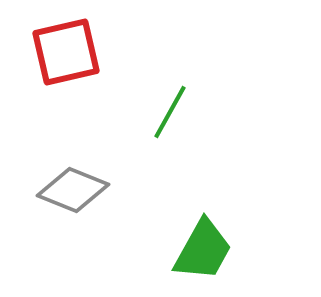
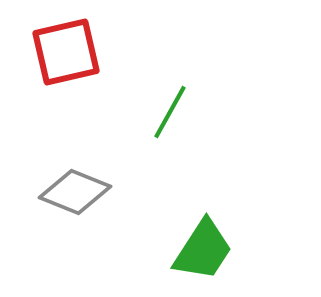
gray diamond: moved 2 px right, 2 px down
green trapezoid: rotated 4 degrees clockwise
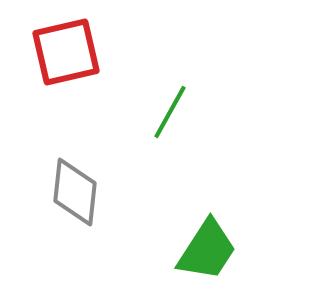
gray diamond: rotated 74 degrees clockwise
green trapezoid: moved 4 px right
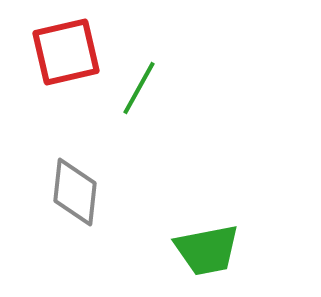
green line: moved 31 px left, 24 px up
green trapezoid: rotated 46 degrees clockwise
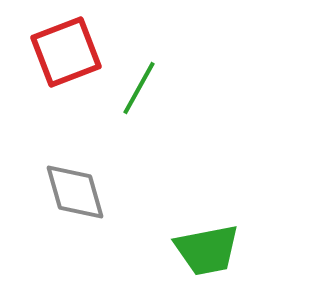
red square: rotated 8 degrees counterclockwise
gray diamond: rotated 22 degrees counterclockwise
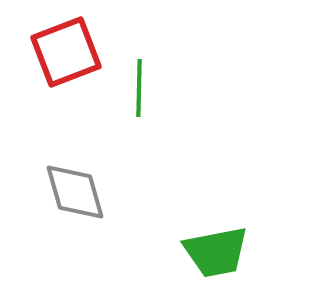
green line: rotated 28 degrees counterclockwise
green trapezoid: moved 9 px right, 2 px down
